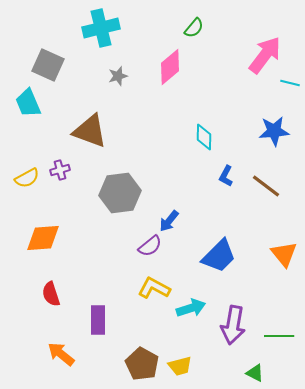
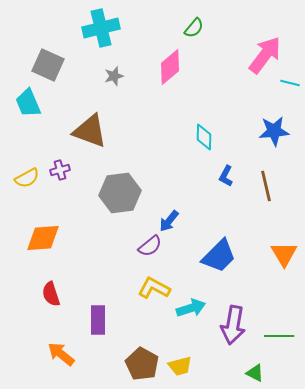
gray star: moved 4 px left
brown line: rotated 40 degrees clockwise
orange triangle: rotated 8 degrees clockwise
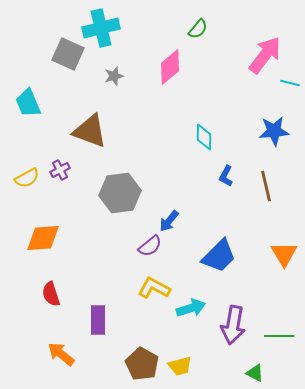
green semicircle: moved 4 px right, 1 px down
gray square: moved 20 px right, 11 px up
purple cross: rotated 12 degrees counterclockwise
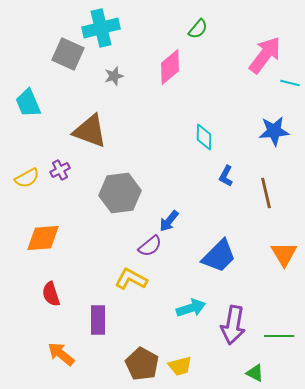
brown line: moved 7 px down
yellow L-shape: moved 23 px left, 9 px up
